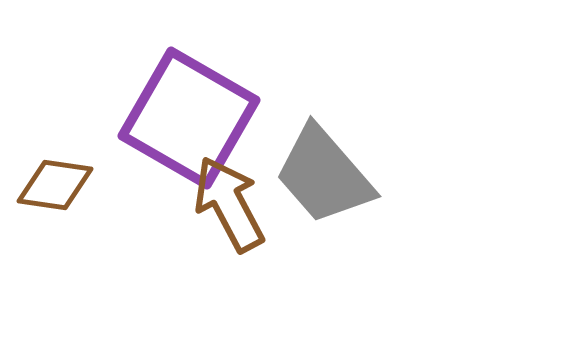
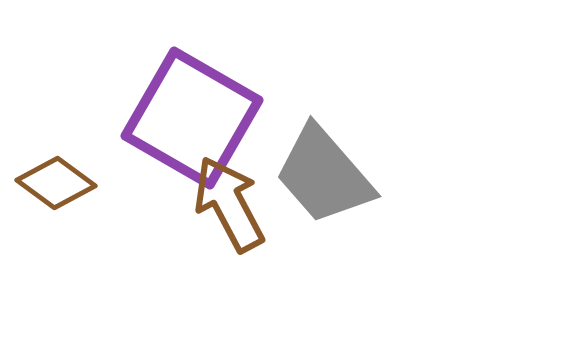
purple square: moved 3 px right
brown diamond: moved 1 px right, 2 px up; rotated 28 degrees clockwise
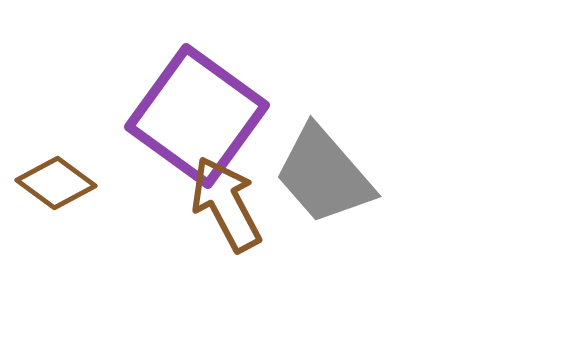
purple square: moved 5 px right, 2 px up; rotated 6 degrees clockwise
brown arrow: moved 3 px left
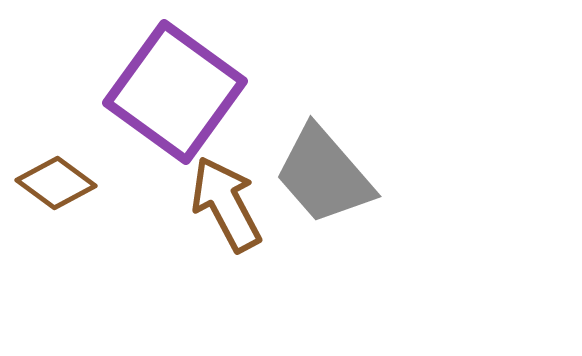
purple square: moved 22 px left, 24 px up
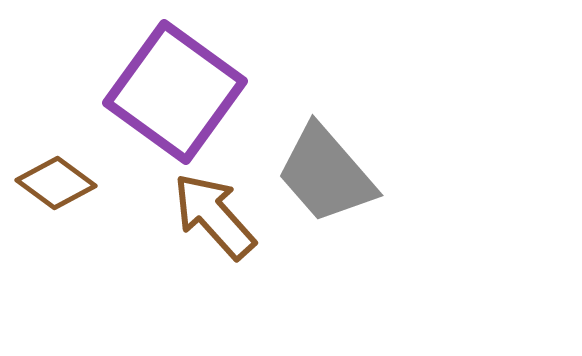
gray trapezoid: moved 2 px right, 1 px up
brown arrow: moved 12 px left, 12 px down; rotated 14 degrees counterclockwise
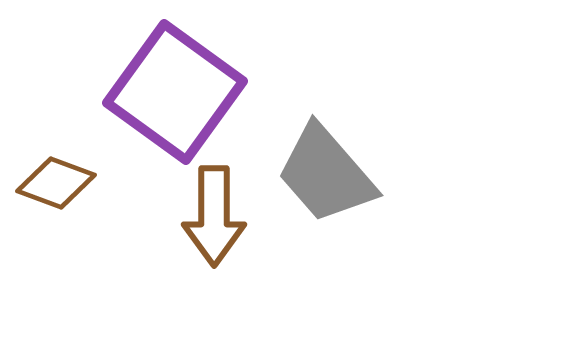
brown diamond: rotated 16 degrees counterclockwise
brown arrow: rotated 138 degrees counterclockwise
